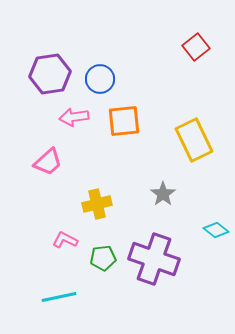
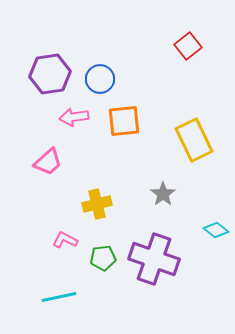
red square: moved 8 px left, 1 px up
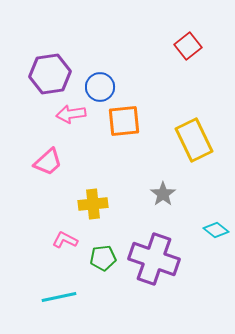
blue circle: moved 8 px down
pink arrow: moved 3 px left, 3 px up
yellow cross: moved 4 px left; rotated 8 degrees clockwise
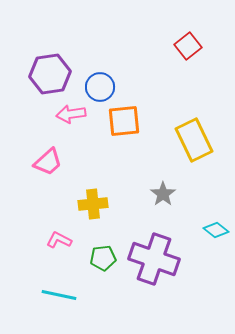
pink L-shape: moved 6 px left
cyan line: moved 2 px up; rotated 24 degrees clockwise
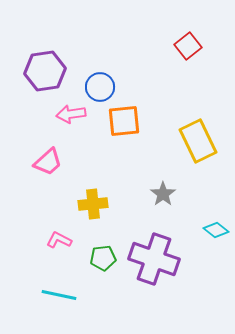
purple hexagon: moved 5 px left, 3 px up
yellow rectangle: moved 4 px right, 1 px down
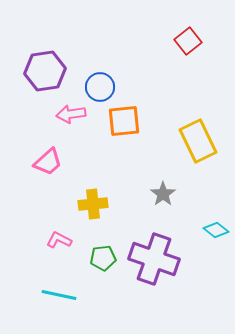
red square: moved 5 px up
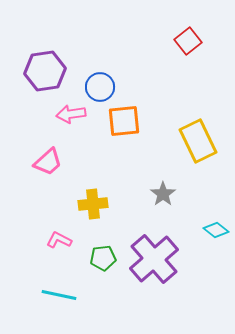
purple cross: rotated 30 degrees clockwise
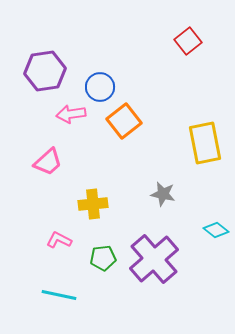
orange square: rotated 32 degrees counterclockwise
yellow rectangle: moved 7 px right, 2 px down; rotated 15 degrees clockwise
gray star: rotated 25 degrees counterclockwise
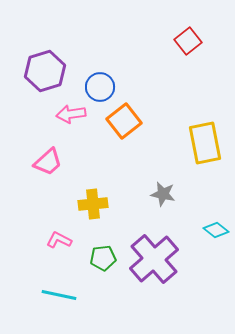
purple hexagon: rotated 9 degrees counterclockwise
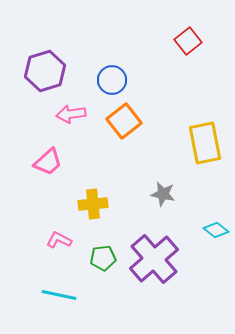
blue circle: moved 12 px right, 7 px up
